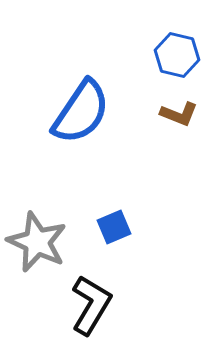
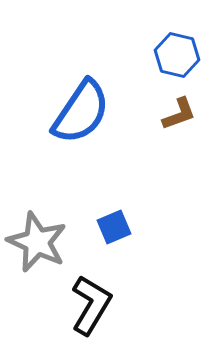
brown L-shape: rotated 42 degrees counterclockwise
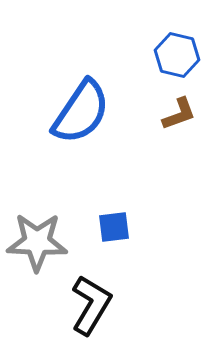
blue square: rotated 16 degrees clockwise
gray star: rotated 22 degrees counterclockwise
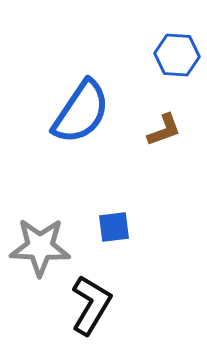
blue hexagon: rotated 9 degrees counterclockwise
brown L-shape: moved 15 px left, 16 px down
gray star: moved 3 px right, 5 px down
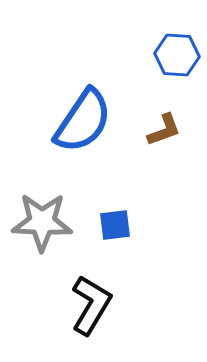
blue semicircle: moved 2 px right, 9 px down
blue square: moved 1 px right, 2 px up
gray star: moved 2 px right, 25 px up
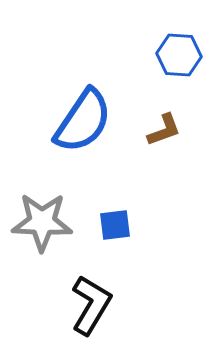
blue hexagon: moved 2 px right
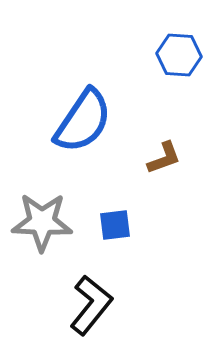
brown L-shape: moved 28 px down
black L-shape: rotated 8 degrees clockwise
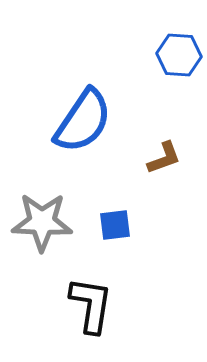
black L-shape: rotated 30 degrees counterclockwise
